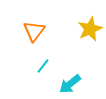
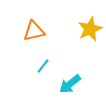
orange triangle: rotated 40 degrees clockwise
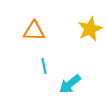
orange triangle: rotated 15 degrees clockwise
cyan line: moved 1 px right; rotated 49 degrees counterclockwise
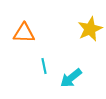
orange triangle: moved 10 px left, 2 px down
cyan arrow: moved 1 px right, 6 px up
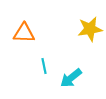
yellow star: rotated 15 degrees clockwise
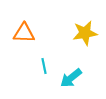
yellow star: moved 5 px left, 4 px down
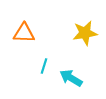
cyan line: rotated 28 degrees clockwise
cyan arrow: rotated 70 degrees clockwise
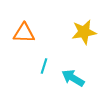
yellow star: moved 1 px left, 1 px up
cyan arrow: moved 2 px right
